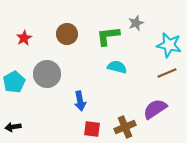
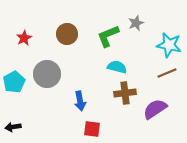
green L-shape: rotated 15 degrees counterclockwise
brown cross: moved 34 px up; rotated 15 degrees clockwise
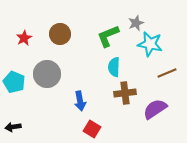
brown circle: moved 7 px left
cyan star: moved 19 px left, 1 px up
cyan semicircle: moved 3 px left; rotated 102 degrees counterclockwise
cyan pentagon: rotated 20 degrees counterclockwise
red square: rotated 24 degrees clockwise
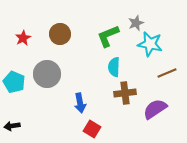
red star: moved 1 px left
blue arrow: moved 2 px down
black arrow: moved 1 px left, 1 px up
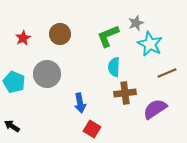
cyan star: rotated 15 degrees clockwise
black arrow: rotated 42 degrees clockwise
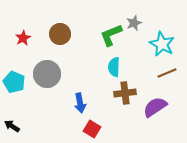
gray star: moved 2 px left
green L-shape: moved 3 px right, 1 px up
cyan star: moved 12 px right
purple semicircle: moved 2 px up
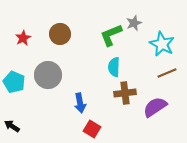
gray circle: moved 1 px right, 1 px down
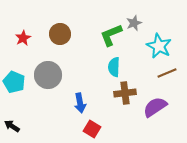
cyan star: moved 3 px left, 2 px down
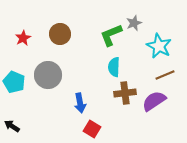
brown line: moved 2 px left, 2 px down
purple semicircle: moved 1 px left, 6 px up
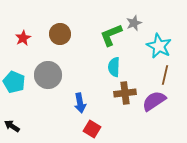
brown line: rotated 54 degrees counterclockwise
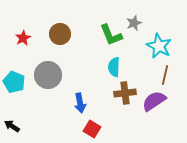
green L-shape: rotated 90 degrees counterclockwise
